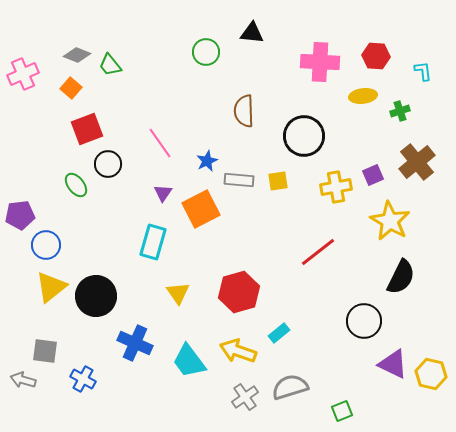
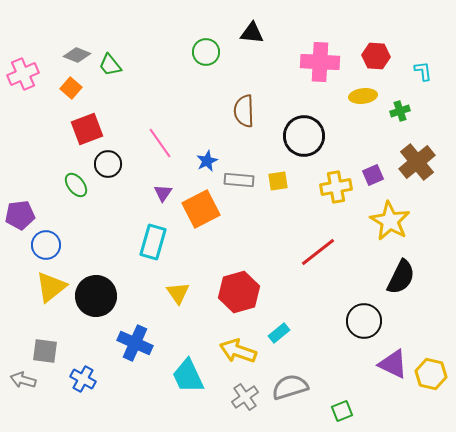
cyan trapezoid at (189, 361): moved 1 px left, 15 px down; rotated 12 degrees clockwise
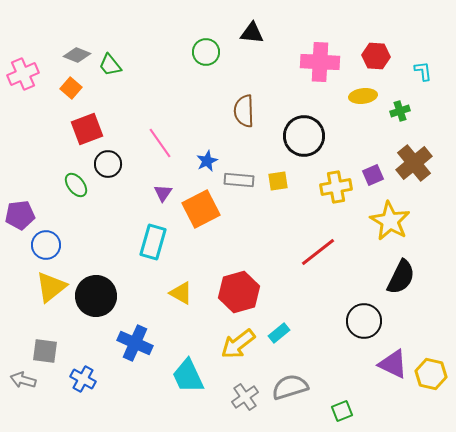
brown cross at (417, 162): moved 3 px left, 1 px down
yellow triangle at (178, 293): moved 3 px right; rotated 25 degrees counterclockwise
yellow arrow at (238, 351): moved 7 px up; rotated 57 degrees counterclockwise
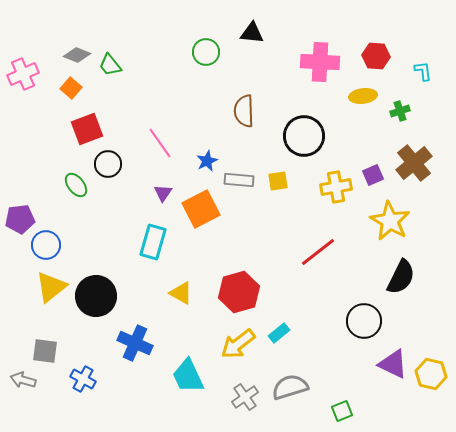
purple pentagon at (20, 215): moved 4 px down
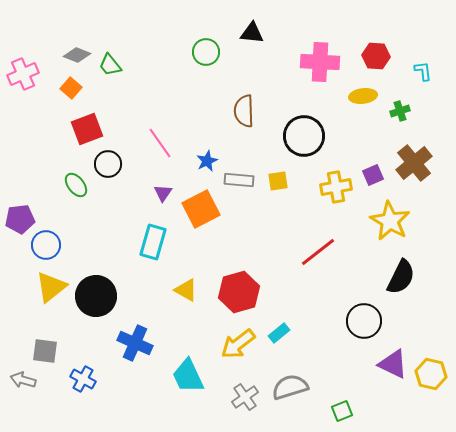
yellow triangle at (181, 293): moved 5 px right, 3 px up
